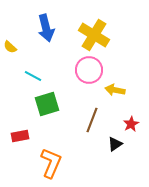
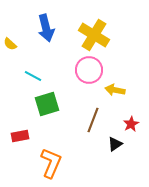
yellow semicircle: moved 3 px up
brown line: moved 1 px right
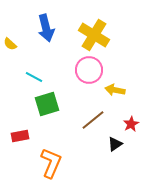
cyan line: moved 1 px right, 1 px down
brown line: rotated 30 degrees clockwise
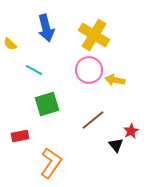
cyan line: moved 7 px up
yellow arrow: moved 10 px up
red star: moved 7 px down
black triangle: moved 1 px right, 1 px down; rotated 35 degrees counterclockwise
orange L-shape: rotated 12 degrees clockwise
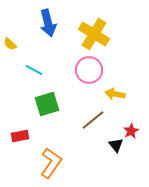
blue arrow: moved 2 px right, 5 px up
yellow cross: moved 1 px up
yellow arrow: moved 14 px down
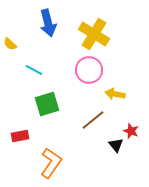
red star: rotated 21 degrees counterclockwise
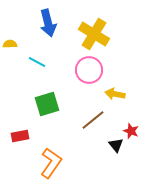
yellow semicircle: rotated 136 degrees clockwise
cyan line: moved 3 px right, 8 px up
